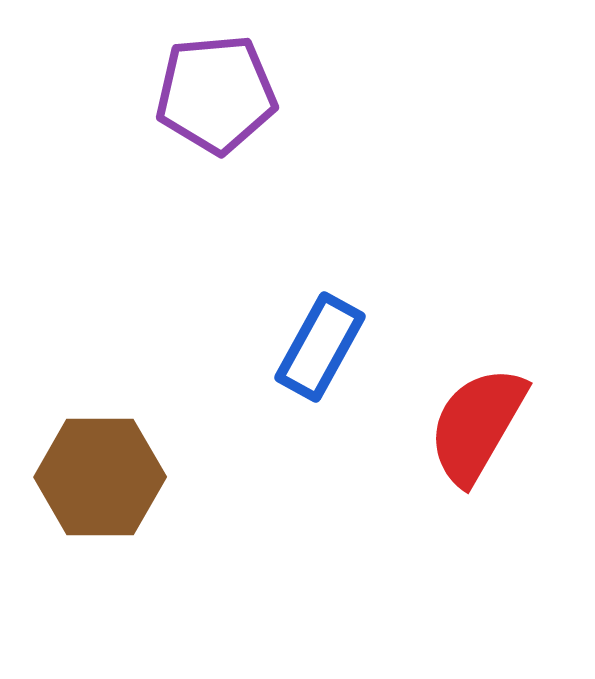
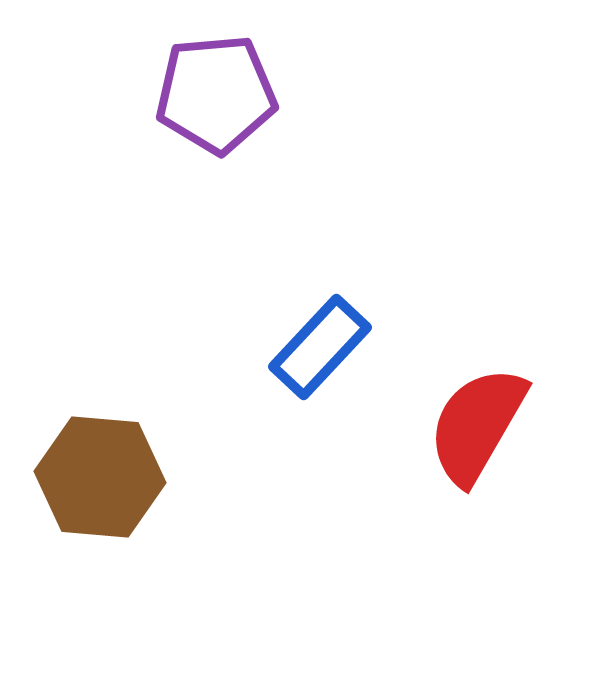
blue rectangle: rotated 14 degrees clockwise
brown hexagon: rotated 5 degrees clockwise
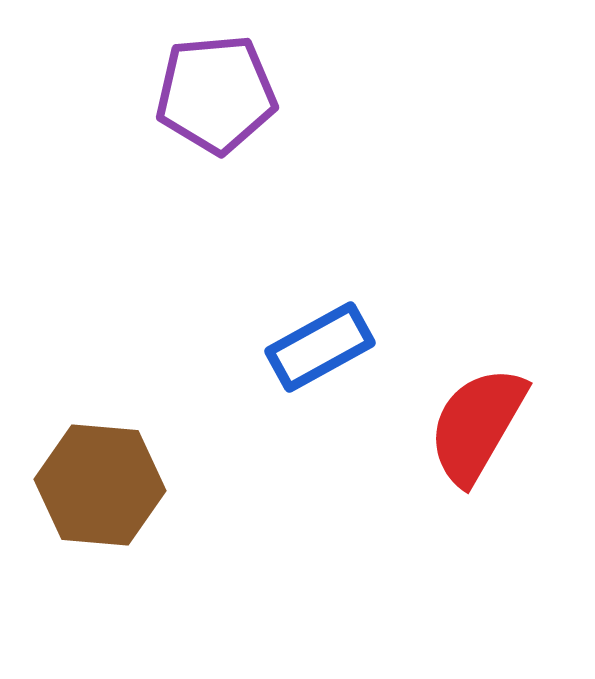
blue rectangle: rotated 18 degrees clockwise
brown hexagon: moved 8 px down
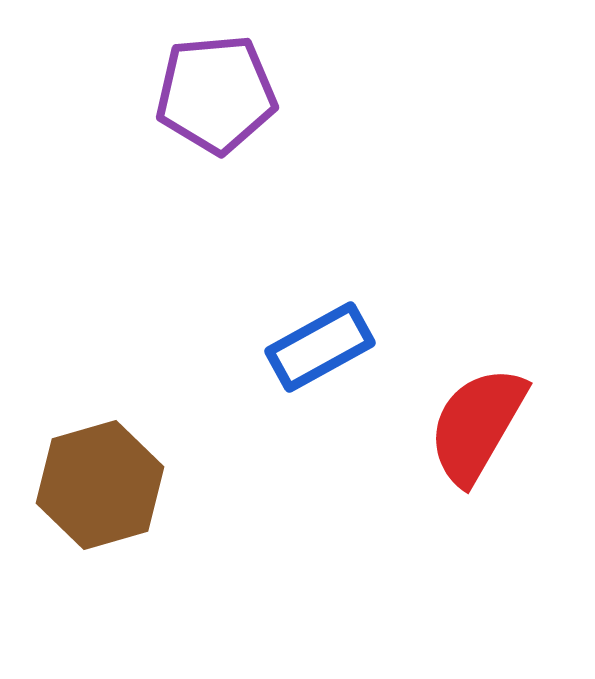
brown hexagon: rotated 21 degrees counterclockwise
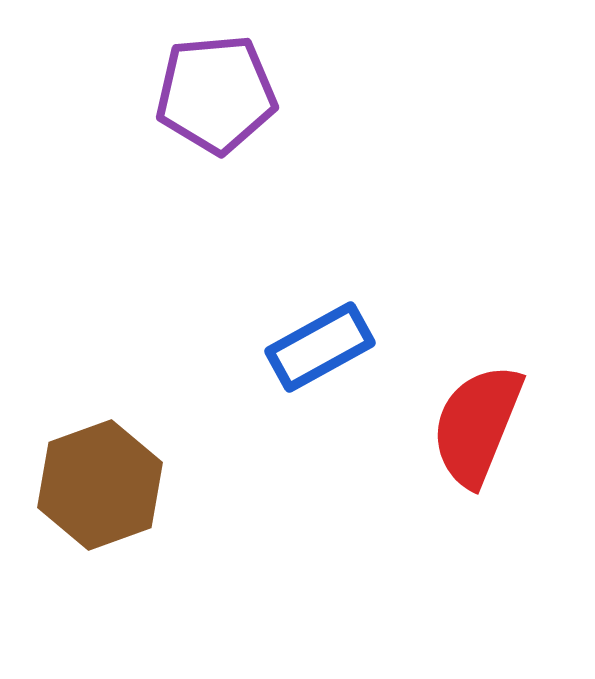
red semicircle: rotated 8 degrees counterclockwise
brown hexagon: rotated 4 degrees counterclockwise
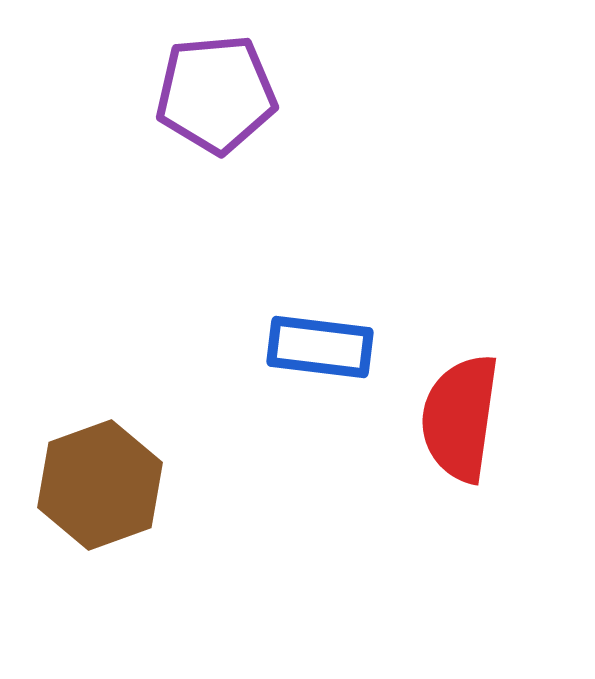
blue rectangle: rotated 36 degrees clockwise
red semicircle: moved 17 px left, 7 px up; rotated 14 degrees counterclockwise
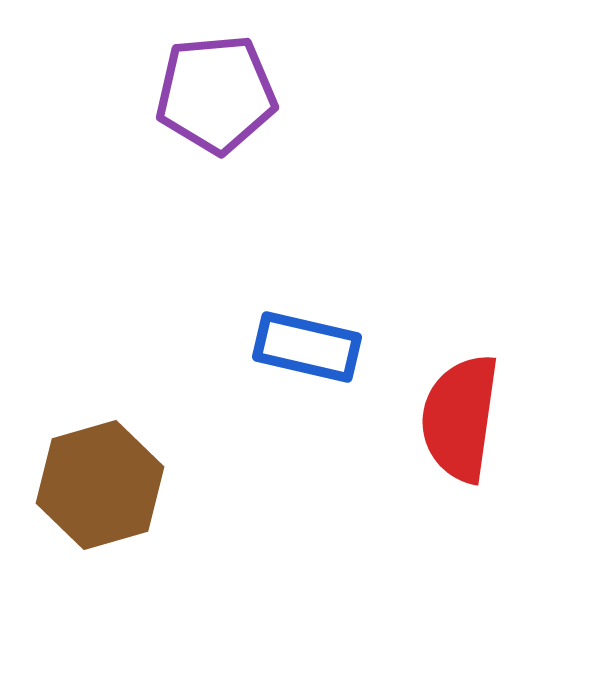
blue rectangle: moved 13 px left; rotated 6 degrees clockwise
brown hexagon: rotated 4 degrees clockwise
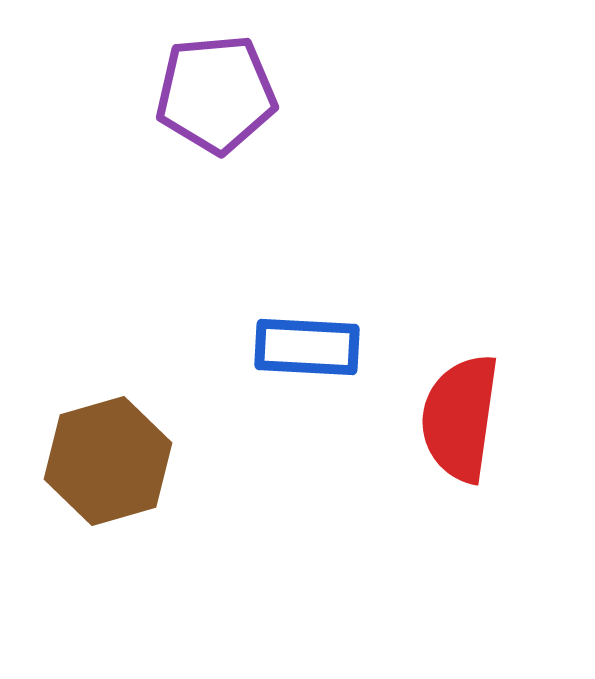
blue rectangle: rotated 10 degrees counterclockwise
brown hexagon: moved 8 px right, 24 px up
